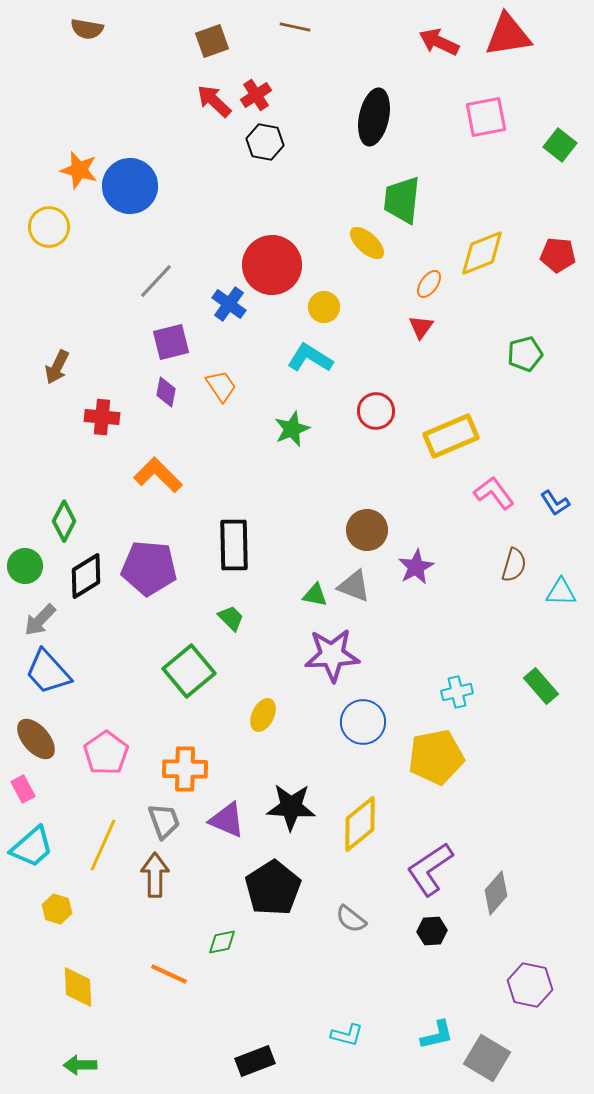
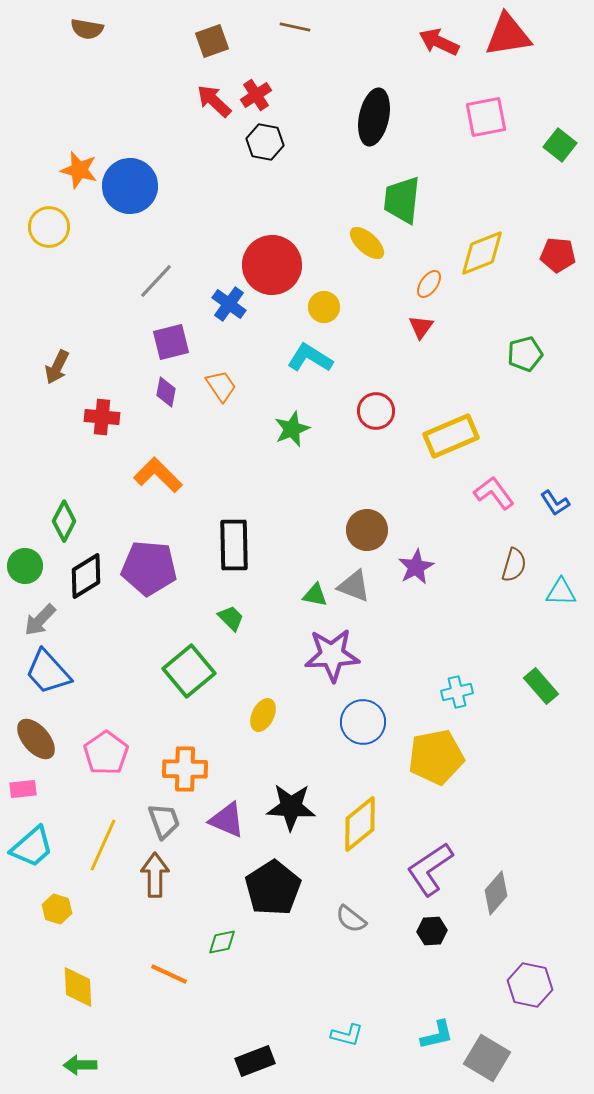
pink rectangle at (23, 789): rotated 68 degrees counterclockwise
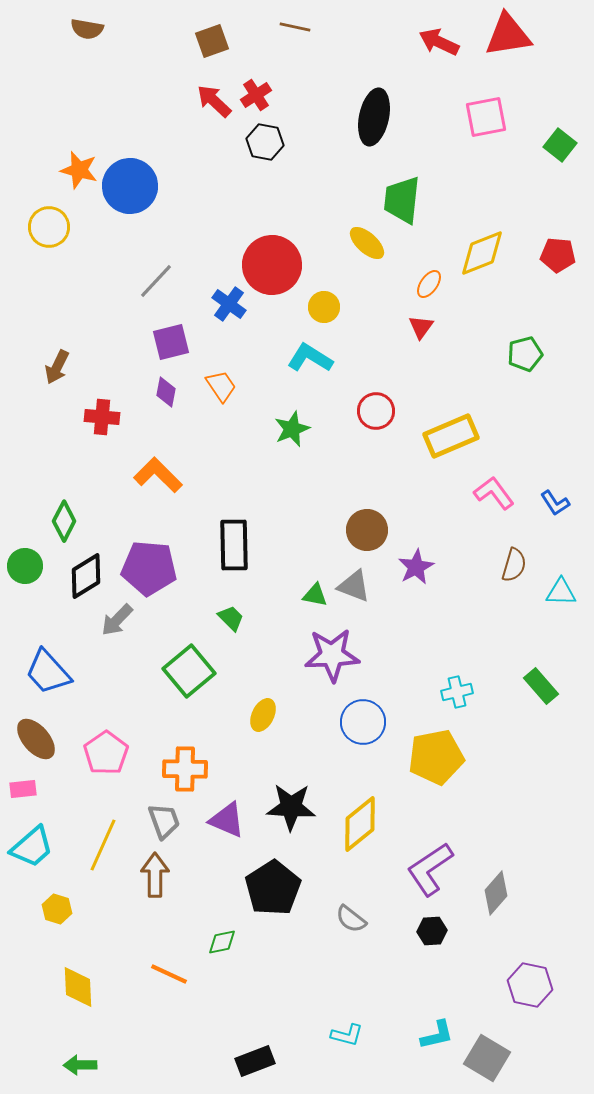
gray arrow at (40, 620): moved 77 px right
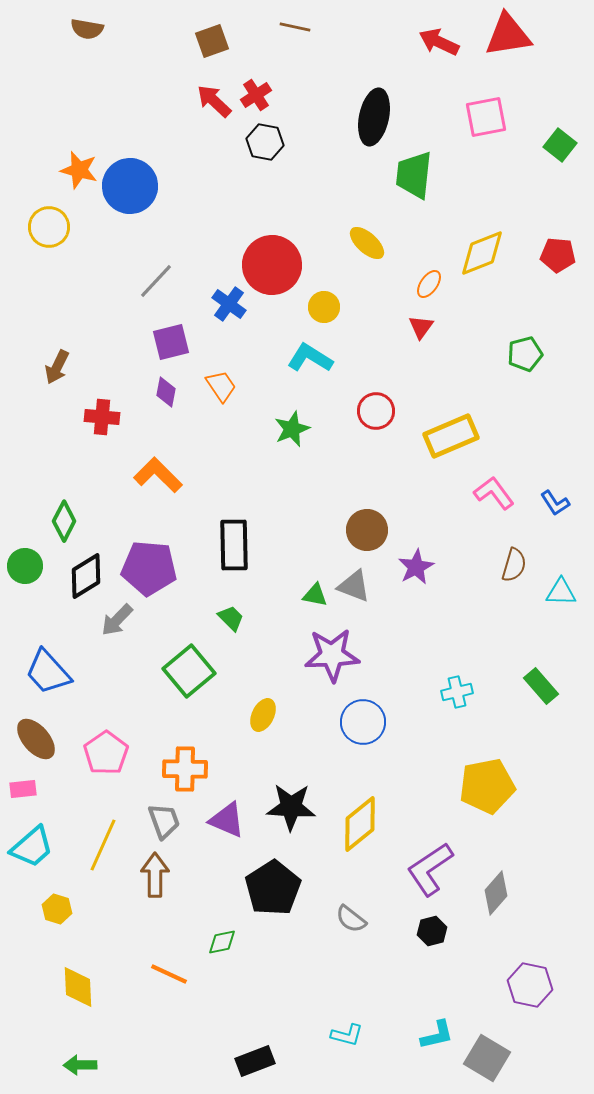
green trapezoid at (402, 200): moved 12 px right, 25 px up
yellow pentagon at (436, 757): moved 51 px right, 29 px down
black hexagon at (432, 931): rotated 12 degrees counterclockwise
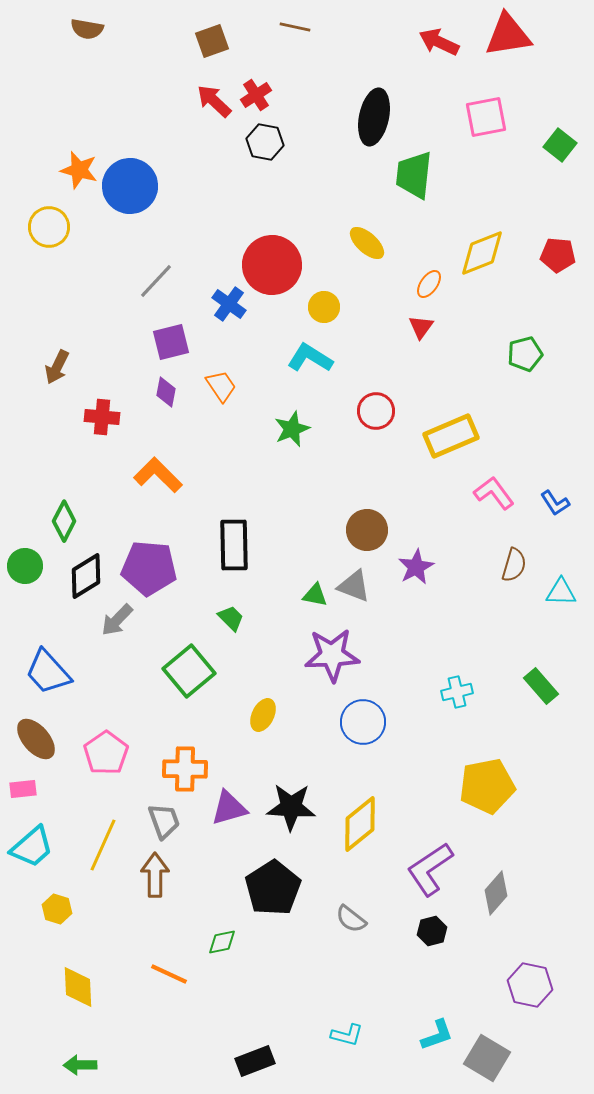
purple triangle at (227, 820): moved 2 px right, 12 px up; rotated 39 degrees counterclockwise
cyan L-shape at (437, 1035): rotated 6 degrees counterclockwise
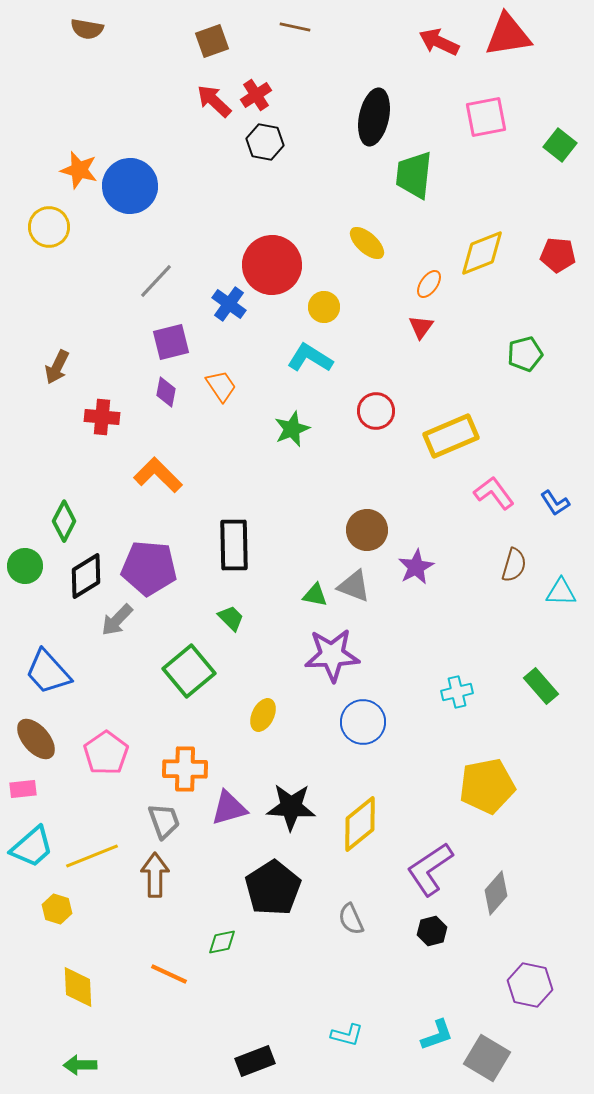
yellow line at (103, 845): moved 11 px left, 11 px down; rotated 44 degrees clockwise
gray semicircle at (351, 919): rotated 28 degrees clockwise
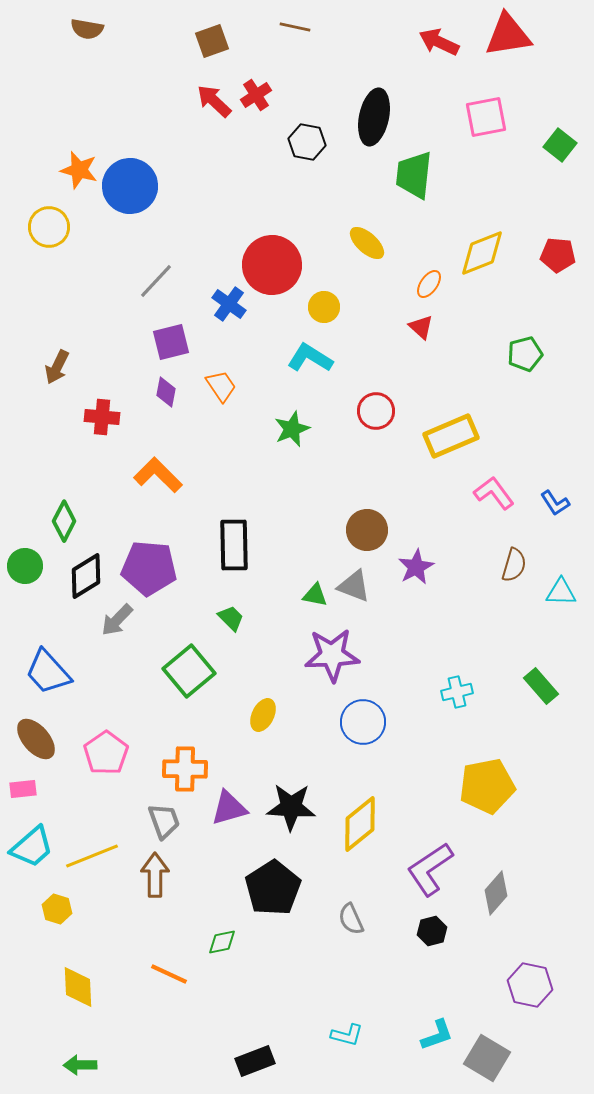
black hexagon at (265, 142): moved 42 px right
red triangle at (421, 327): rotated 24 degrees counterclockwise
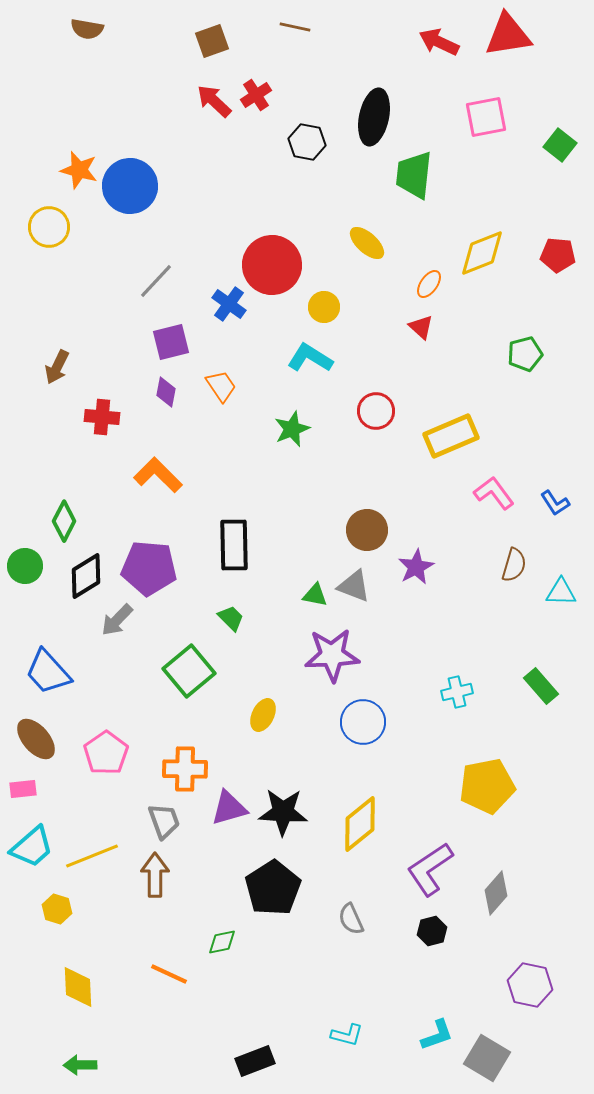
black star at (291, 807): moved 8 px left, 5 px down
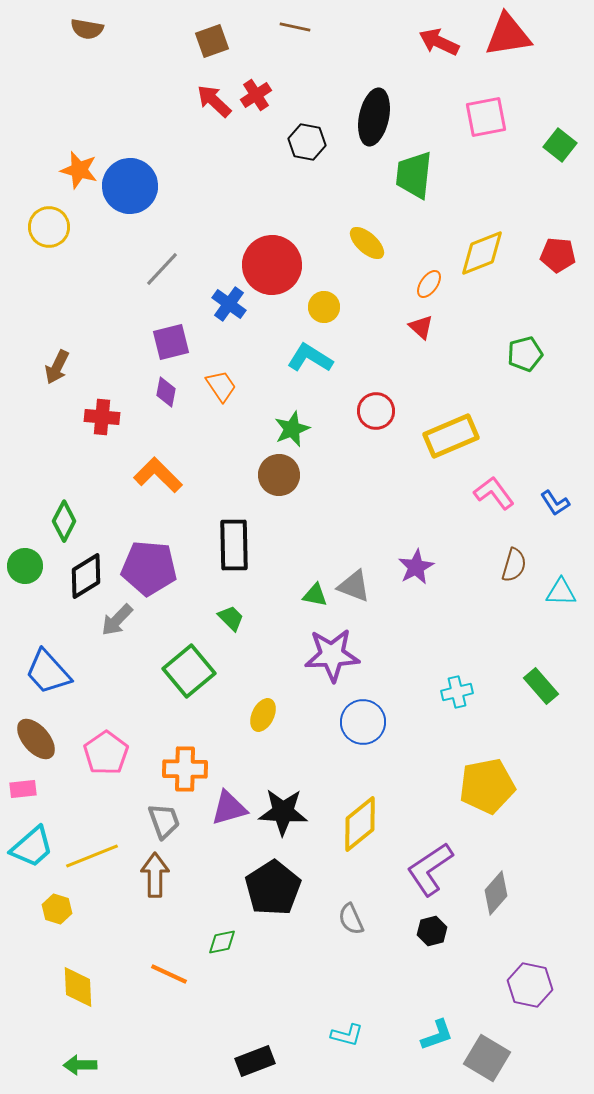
gray line at (156, 281): moved 6 px right, 12 px up
brown circle at (367, 530): moved 88 px left, 55 px up
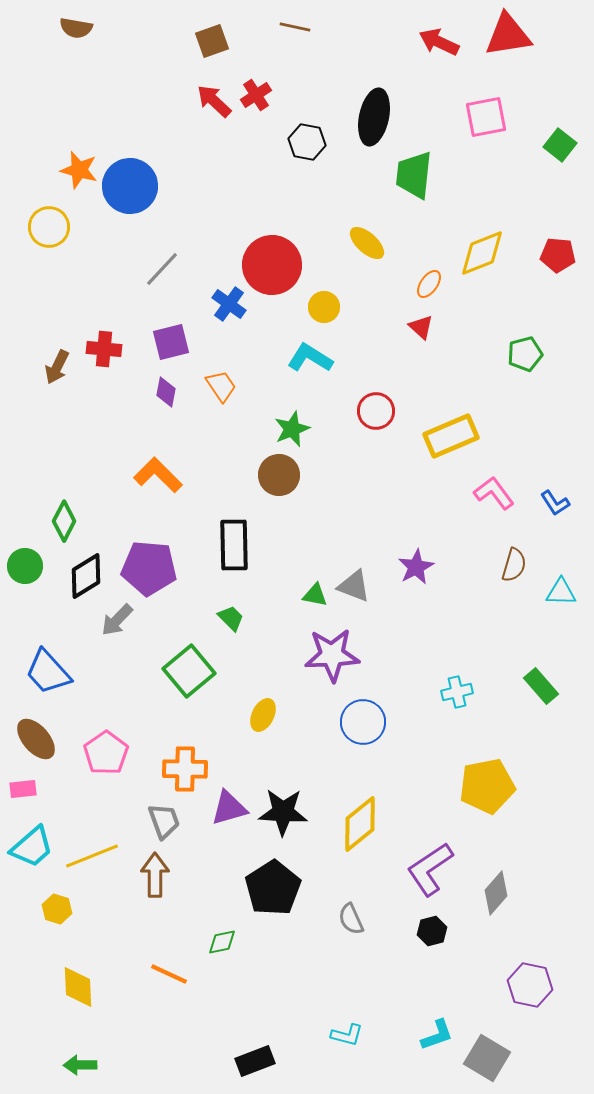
brown semicircle at (87, 29): moved 11 px left, 1 px up
red cross at (102, 417): moved 2 px right, 68 px up
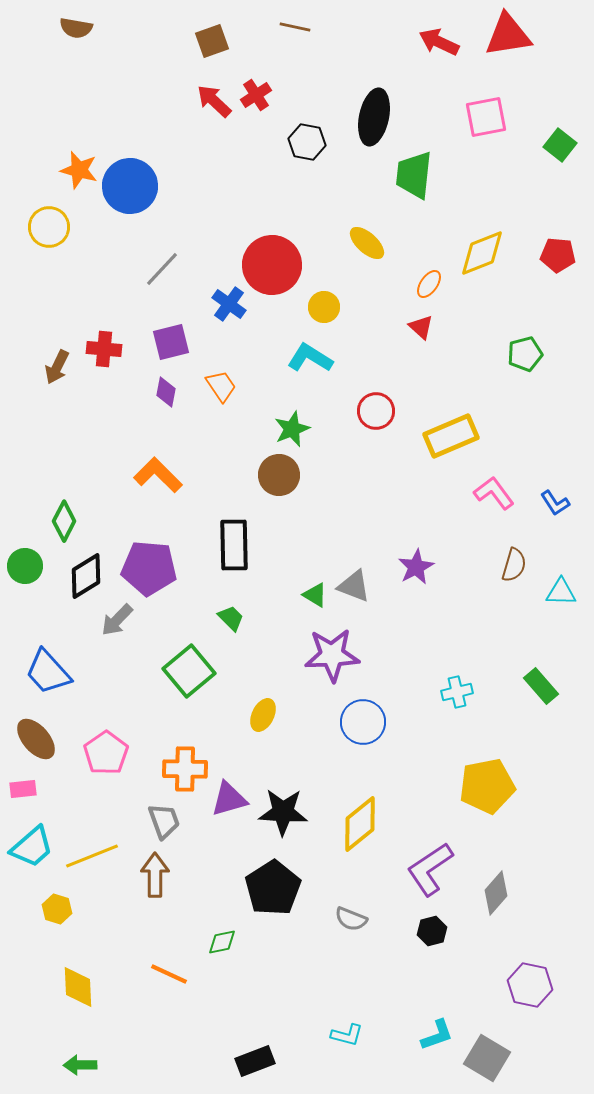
green triangle at (315, 595): rotated 20 degrees clockwise
purple triangle at (229, 808): moved 9 px up
gray semicircle at (351, 919): rotated 44 degrees counterclockwise
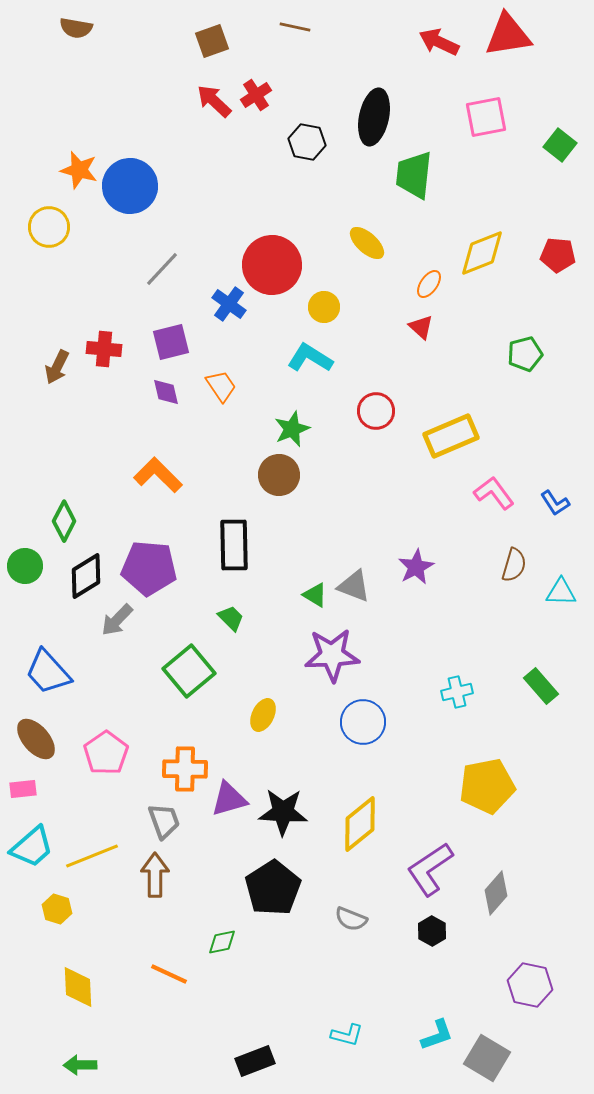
purple diamond at (166, 392): rotated 24 degrees counterclockwise
black hexagon at (432, 931): rotated 16 degrees counterclockwise
